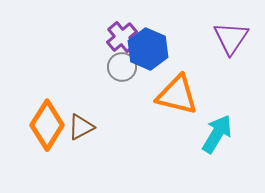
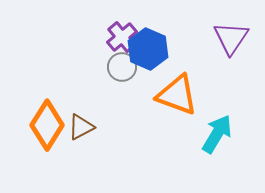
orange triangle: rotated 6 degrees clockwise
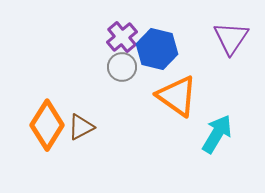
blue hexagon: moved 9 px right; rotated 9 degrees counterclockwise
orange triangle: moved 1 px down; rotated 15 degrees clockwise
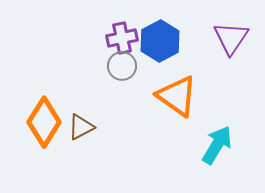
purple cross: moved 1 px down; rotated 28 degrees clockwise
blue hexagon: moved 3 px right, 8 px up; rotated 18 degrees clockwise
gray circle: moved 1 px up
orange diamond: moved 3 px left, 3 px up
cyan arrow: moved 11 px down
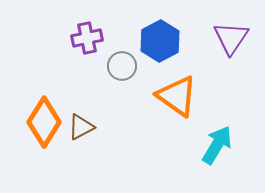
purple cross: moved 35 px left
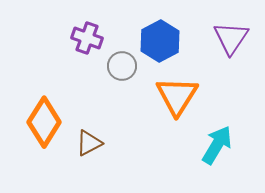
purple cross: rotated 32 degrees clockwise
orange triangle: rotated 27 degrees clockwise
brown triangle: moved 8 px right, 16 px down
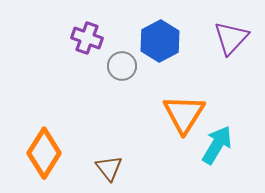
purple triangle: rotated 9 degrees clockwise
orange triangle: moved 7 px right, 18 px down
orange diamond: moved 31 px down
brown triangle: moved 20 px right, 25 px down; rotated 40 degrees counterclockwise
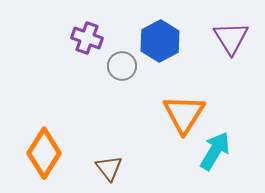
purple triangle: rotated 15 degrees counterclockwise
cyan arrow: moved 2 px left, 6 px down
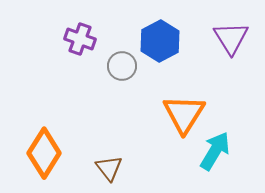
purple cross: moved 7 px left, 1 px down
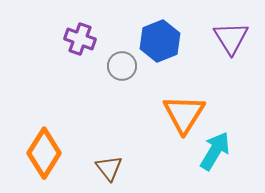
blue hexagon: rotated 6 degrees clockwise
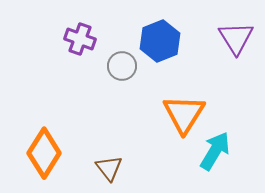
purple triangle: moved 5 px right
